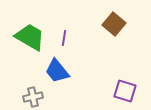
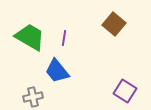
purple square: rotated 15 degrees clockwise
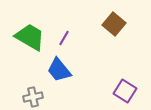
purple line: rotated 21 degrees clockwise
blue trapezoid: moved 2 px right, 1 px up
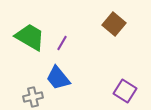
purple line: moved 2 px left, 5 px down
blue trapezoid: moved 1 px left, 8 px down
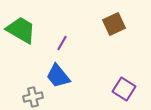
brown square: rotated 25 degrees clockwise
green trapezoid: moved 9 px left, 7 px up
blue trapezoid: moved 2 px up
purple square: moved 1 px left, 2 px up
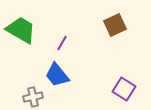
brown square: moved 1 px right, 1 px down
blue trapezoid: moved 1 px left, 1 px up
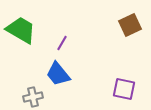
brown square: moved 15 px right
blue trapezoid: moved 1 px right, 1 px up
purple square: rotated 20 degrees counterclockwise
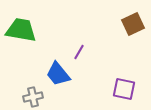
brown square: moved 3 px right, 1 px up
green trapezoid: rotated 20 degrees counterclockwise
purple line: moved 17 px right, 9 px down
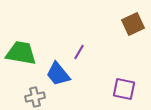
green trapezoid: moved 23 px down
gray cross: moved 2 px right
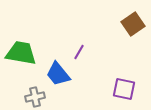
brown square: rotated 10 degrees counterclockwise
